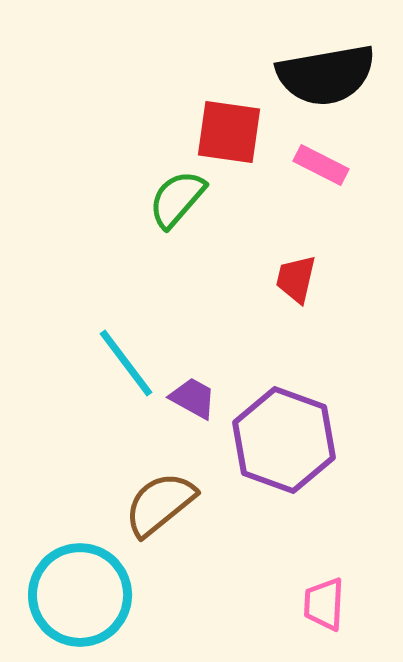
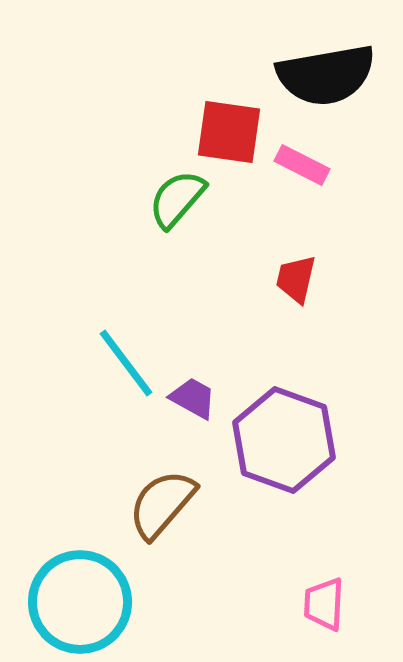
pink rectangle: moved 19 px left
brown semicircle: moved 2 px right; rotated 10 degrees counterclockwise
cyan circle: moved 7 px down
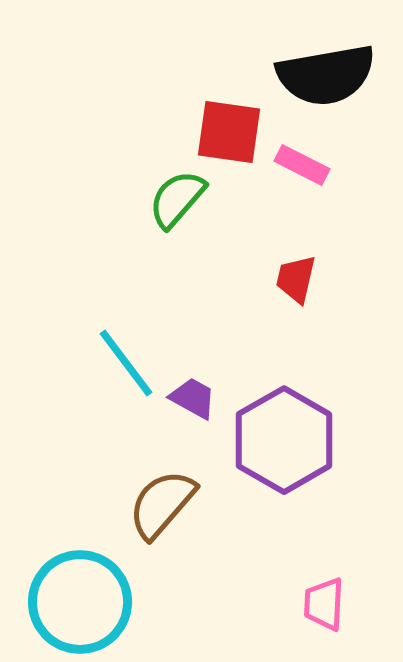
purple hexagon: rotated 10 degrees clockwise
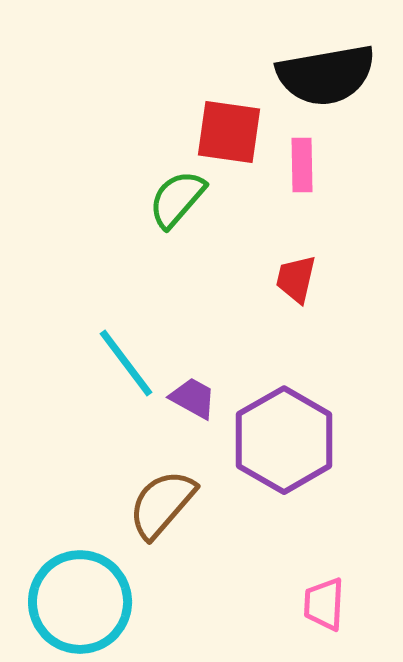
pink rectangle: rotated 62 degrees clockwise
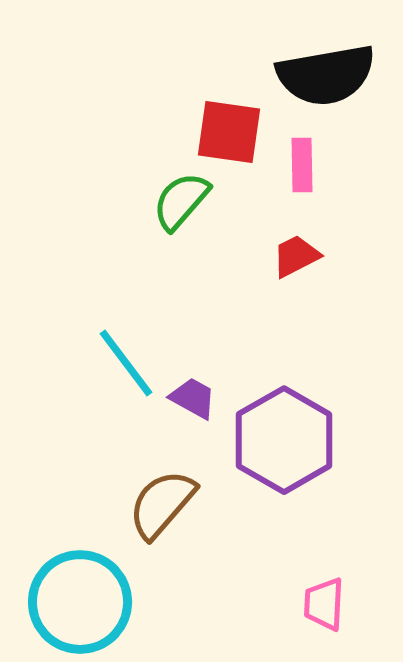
green semicircle: moved 4 px right, 2 px down
red trapezoid: moved 23 px up; rotated 50 degrees clockwise
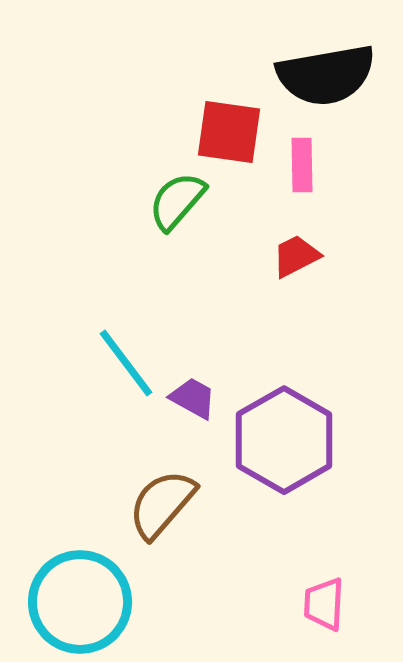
green semicircle: moved 4 px left
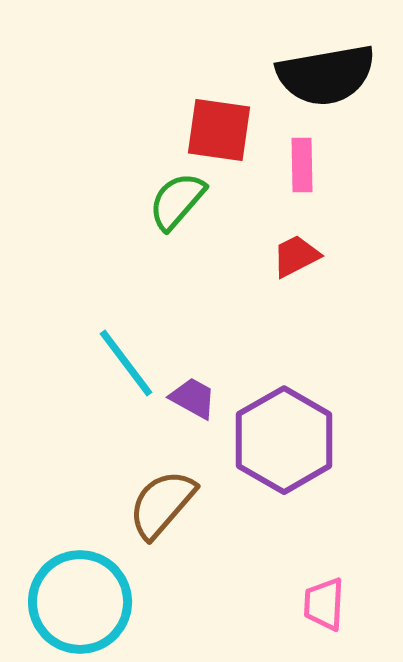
red square: moved 10 px left, 2 px up
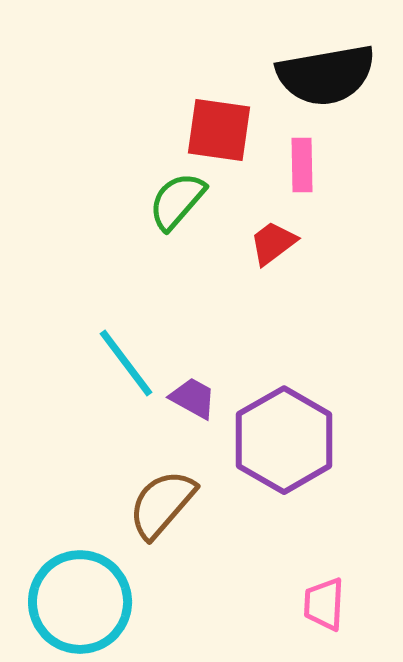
red trapezoid: moved 23 px left, 13 px up; rotated 10 degrees counterclockwise
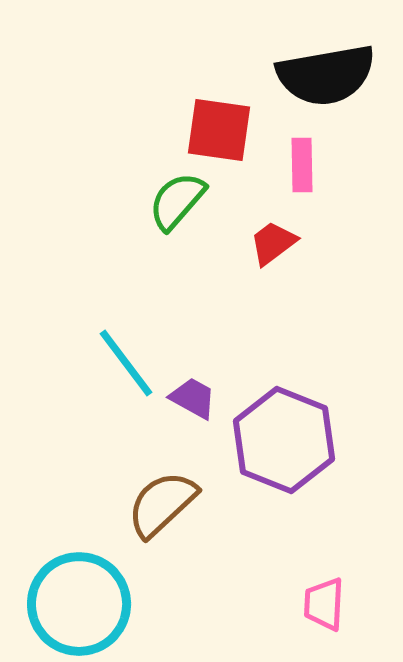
purple hexagon: rotated 8 degrees counterclockwise
brown semicircle: rotated 6 degrees clockwise
cyan circle: moved 1 px left, 2 px down
